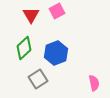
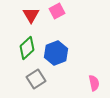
green diamond: moved 3 px right
gray square: moved 2 px left
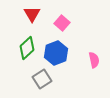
pink square: moved 5 px right, 12 px down; rotated 21 degrees counterclockwise
red triangle: moved 1 px right, 1 px up
gray square: moved 6 px right
pink semicircle: moved 23 px up
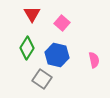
green diamond: rotated 15 degrees counterclockwise
blue hexagon: moved 1 px right, 2 px down; rotated 25 degrees counterclockwise
gray square: rotated 24 degrees counterclockwise
